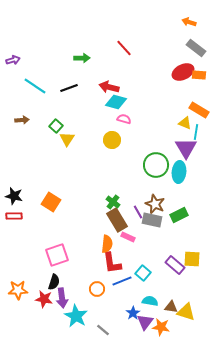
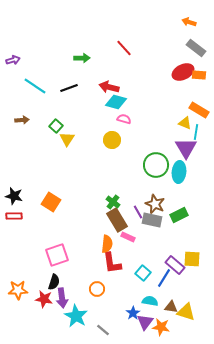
blue line at (122, 281): moved 42 px right, 3 px up; rotated 36 degrees counterclockwise
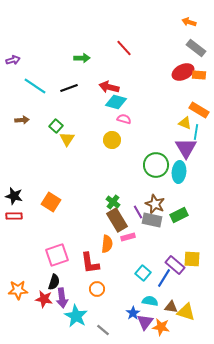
pink rectangle at (128, 237): rotated 40 degrees counterclockwise
red L-shape at (112, 263): moved 22 px left
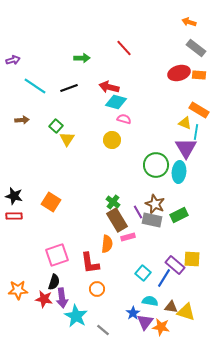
red ellipse at (183, 72): moved 4 px left, 1 px down; rotated 10 degrees clockwise
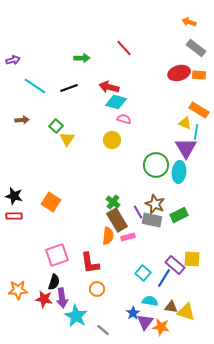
orange semicircle at (107, 244): moved 1 px right, 8 px up
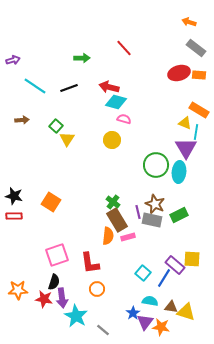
purple line at (138, 212): rotated 16 degrees clockwise
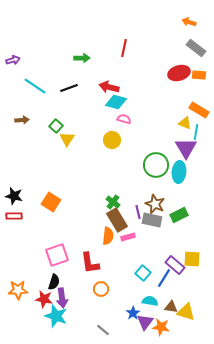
red line at (124, 48): rotated 54 degrees clockwise
orange circle at (97, 289): moved 4 px right
cyan star at (76, 316): moved 20 px left; rotated 10 degrees counterclockwise
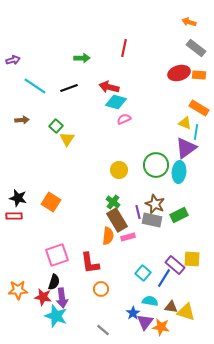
orange rectangle at (199, 110): moved 2 px up
pink semicircle at (124, 119): rotated 40 degrees counterclockwise
yellow circle at (112, 140): moved 7 px right, 30 px down
purple triangle at (186, 148): rotated 25 degrees clockwise
black star at (14, 196): moved 4 px right, 2 px down
red star at (44, 299): moved 1 px left, 2 px up
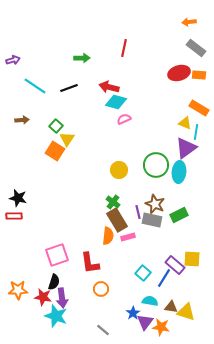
orange arrow at (189, 22): rotated 24 degrees counterclockwise
orange square at (51, 202): moved 4 px right, 51 px up
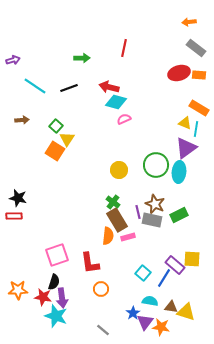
cyan line at (196, 132): moved 3 px up
